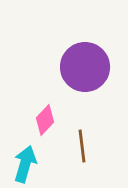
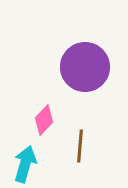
pink diamond: moved 1 px left
brown line: moved 2 px left; rotated 12 degrees clockwise
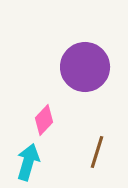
brown line: moved 17 px right, 6 px down; rotated 12 degrees clockwise
cyan arrow: moved 3 px right, 2 px up
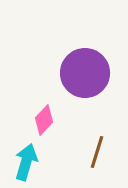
purple circle: moved 6 px down
cyan arrow: moved 2 px left
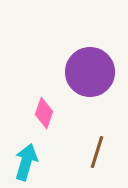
purple circle: moved 5 px right, 1 px up
pink diamond: moved 7 px up; rotated 24 degrees counterclockwise
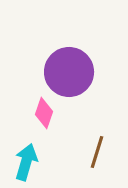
purple circle: moved 21 px left
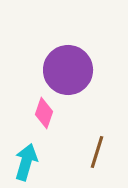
purple circle: moved 1 px left, 2 px up
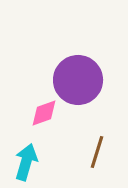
purple circle: moved 10 px right, 10 px down
pink diamond: rotated 52 degrees clockwise
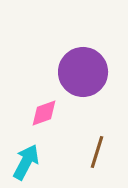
purple circle: moved 5 px right, 8 px up
cyan arrow: rotated 12 degrees clockwise
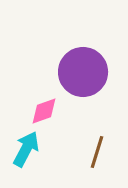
pink diamond: moved 2 px up
cyan arrow: moved 13 px up
